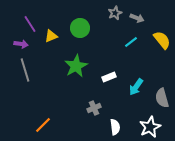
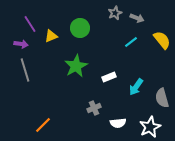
white semicircle: moved 3 px right, 4 px up; rotated 91 degrees clockwise
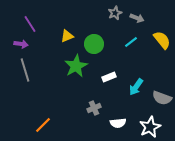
green circle: moved 14 px right, 16 px down
yellow triangle: moved 16 px right
gray semicircle: rotated 54 degrees counterclockwise
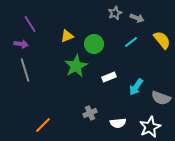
gray semicircle: moved 1 px left
gray cross: moved 4 px left, 5 px down
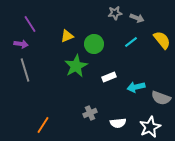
gray star: rotated 16 degrees clockwise
cyan arrow: rotated 42 degrees clockwise
orange line: rotated 12 degrees counterclockwise
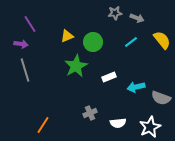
green circle: moved 1 px left, 2 px up
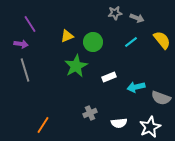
white semicircle: moved 1 px right
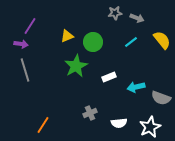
purple line: moved 2 px down; rotated 66 degrees clockwise
